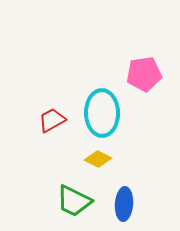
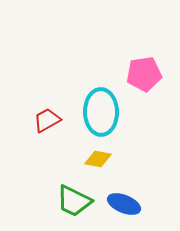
cyan ellipse: moved 1 px left, 1 px up
red trapezoid: moved 5 px left
yellow diamond: rotated 16 degrees counterclockwise
blue ellipse: rotated 72 degrees counterclockwise
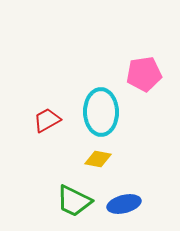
blue ellipse: rotated 36 degrees counterclockwise
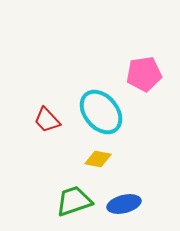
cyan ellipse: rotated 39 degrees counterclockwise
red trapezoid: rotated 104 degrees counterclockwise
green trapezoid: rotated 135 degrees clockwise
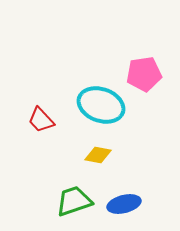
cyan ellipse: moved 7 px up; rotated 30 degrees counterclockwise
red trapezoid: moved 6 px left
yellow diamond: moved 4 px up
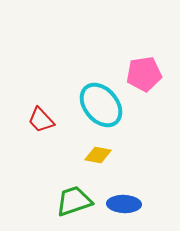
cyan ellipse: rotated 30 degrees clockwise
blue ellipse: rotated 16 degrees clockwise
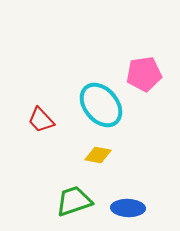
blue ellipse: moved 4 px right, 4 px down
